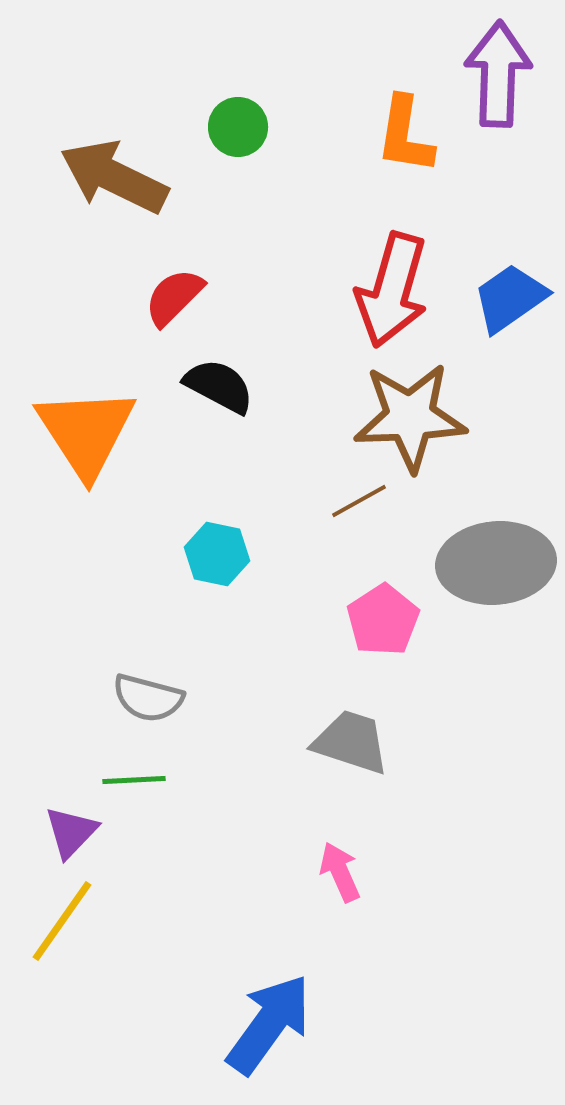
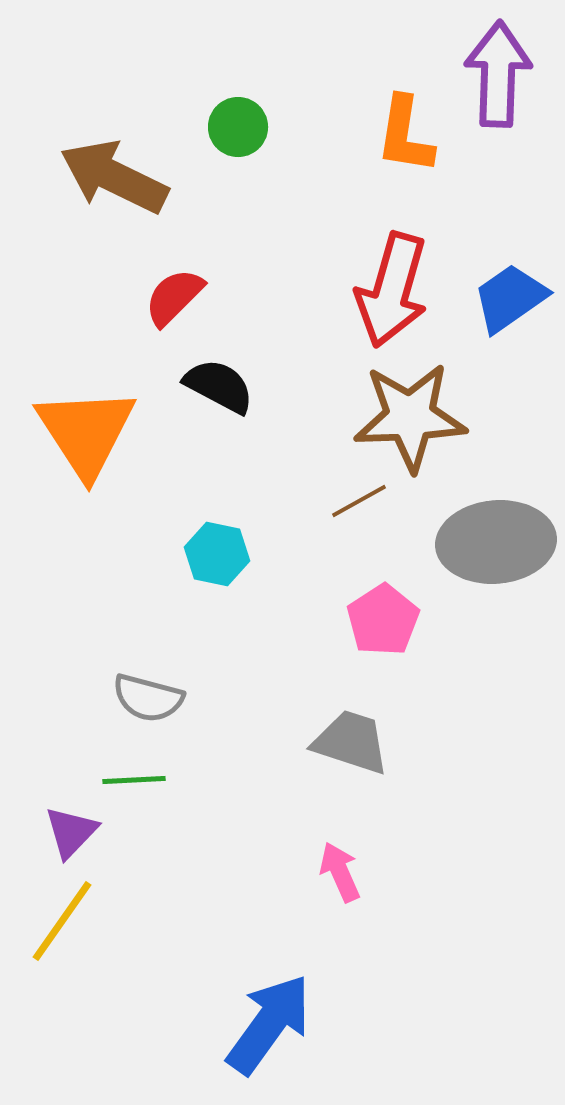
gray ellipse: moved 21 px up
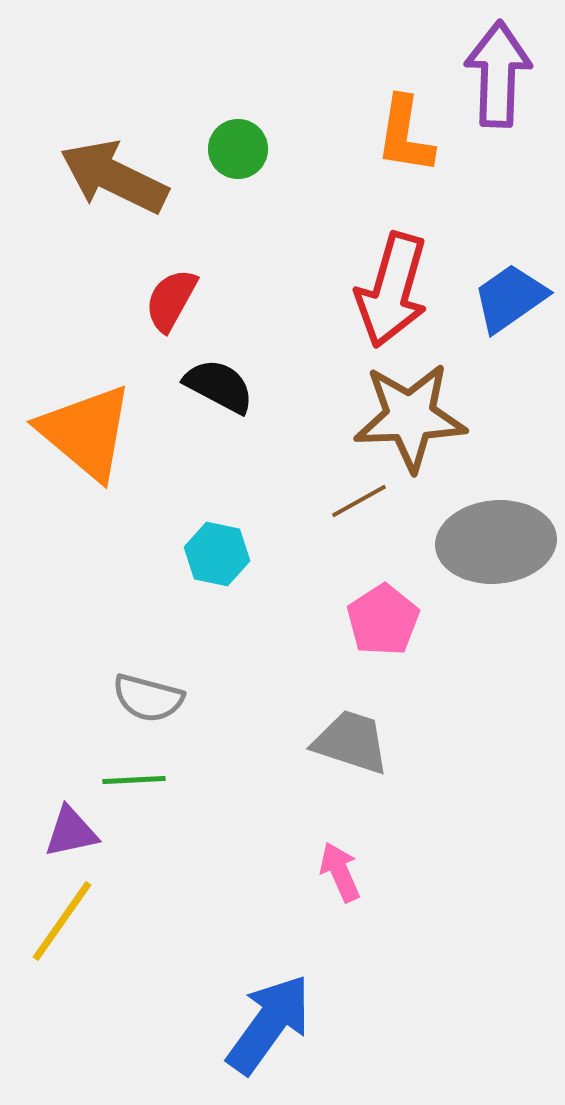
green circle: moved 22 px down
red semicircle: moved 3 px left, 3 px down; rotated 16 degrees counterclockwise
orange triangle: rotated 17 degrees counterclockwise
purple triangle: rotated 34 degrees clockwise
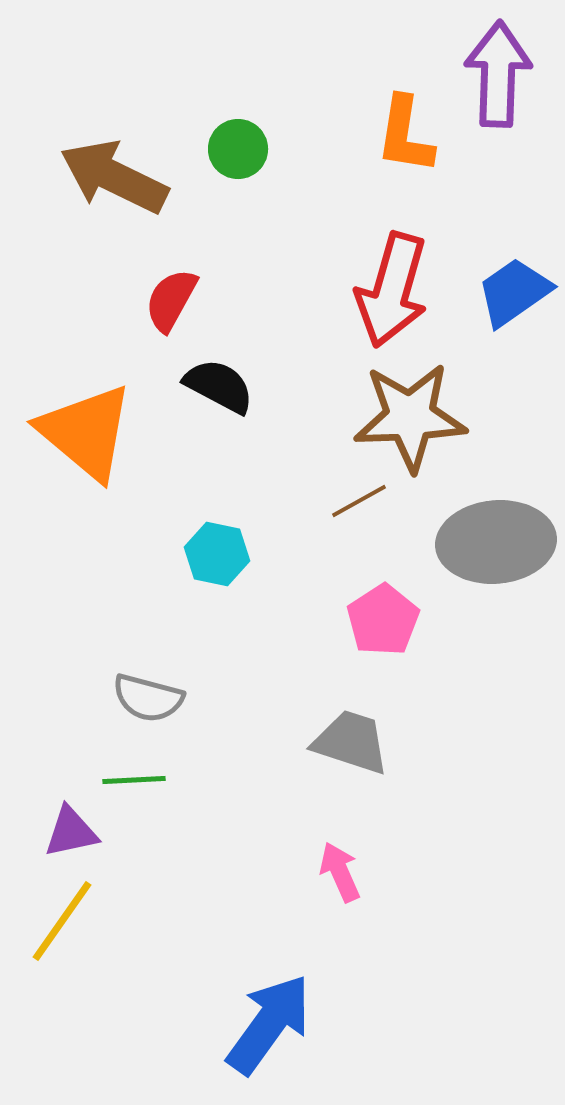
blue trapezoid: moved 4 px right, 6 px up
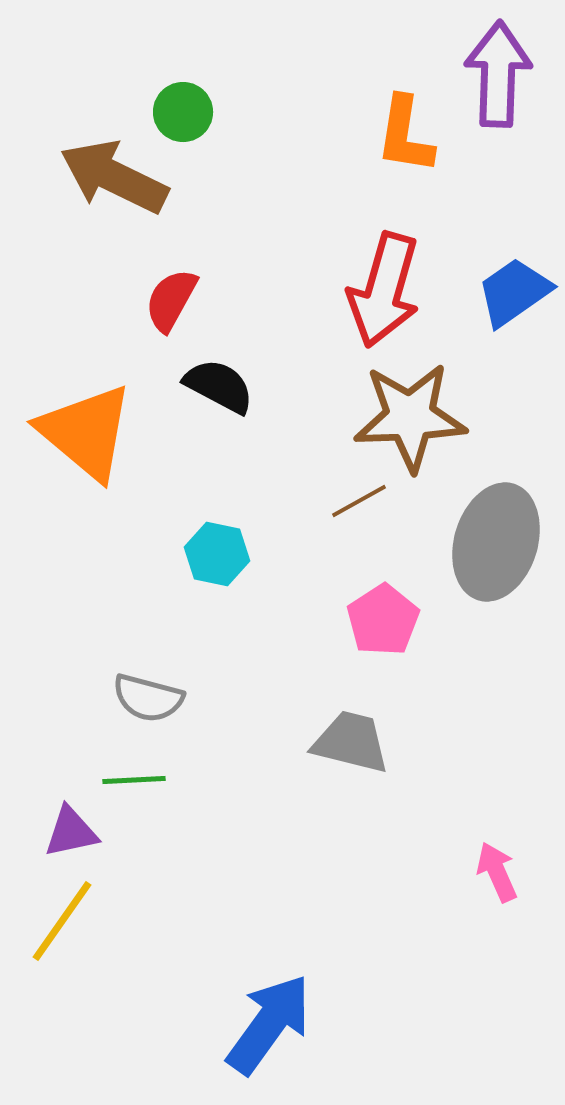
green circle: moved 55 px left, 37 px up
red arrow: moved 8 px left
gray ellipse: rotated 68 degrees counterclockwise
gray trapezoid: rotated 4 degrees counterclockwise
pink arrow: moved 157 px right
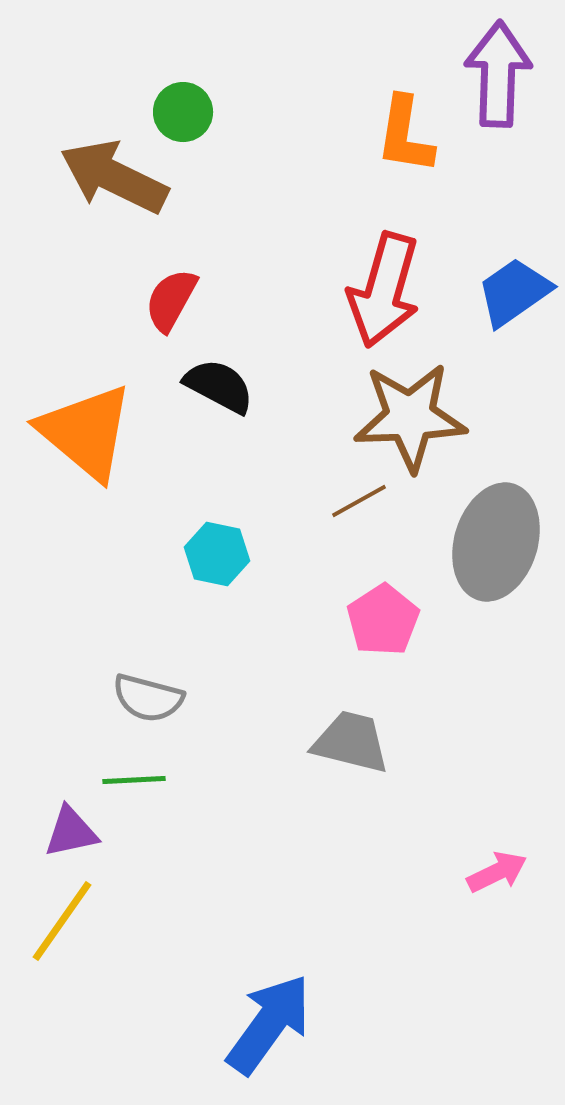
pink arrow: rotated 88 degrees clockwise
